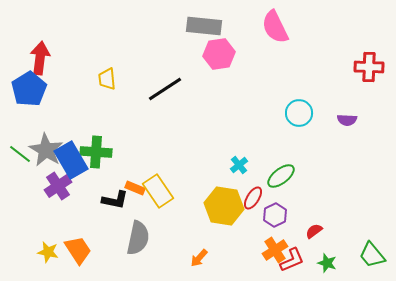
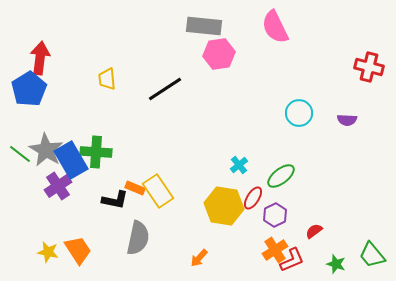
red cross: rotated 12 degrees clockwise
green star: moved 9 px right, 1 px down
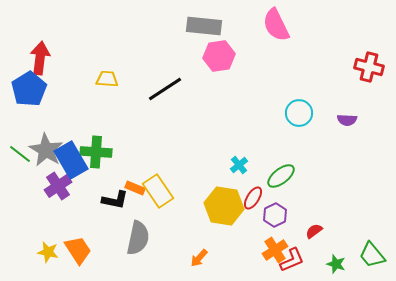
pink semicircle: moved 1 px right, 2 px up
pink hexagon: moved 2 px down
yellow trapezoid: rotated 100 degrees clockwise
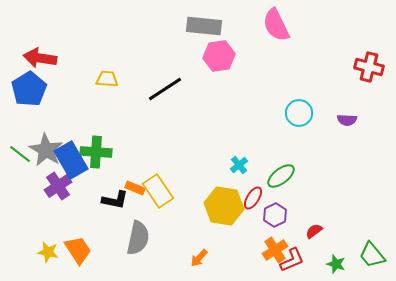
red arrow: rotated 88 degrees counterclockwise
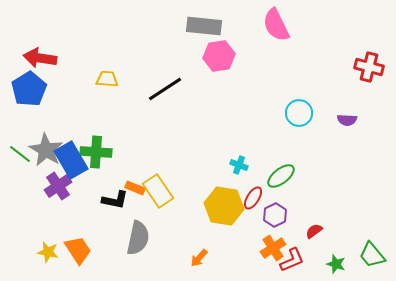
cyan cross: rotated 30 degrees counterclockwise
orange cross: moved 2 px left, 2 px up
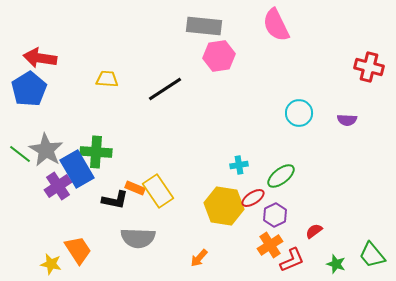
blue rectangle: moved 6 px right, 9 px down
cyan cross: rotated 30 degrees counterclockwise
red ellipse: rotated 25 degrees clockwise
gray semicircle: rotated 80 degrees clockwise
orange cross: moved 3 px left, 3 px up
yellow star: moved 3 px right, 12 px down
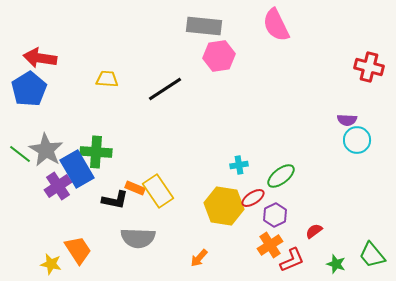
cyan circle: moved 58 px right, 27 px down
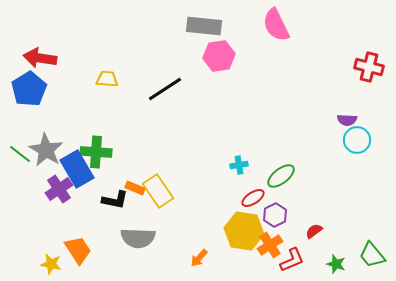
purple cross: moved 1 px right, 3 px down
yellow hexagon: moved 20 px right, 25 px down
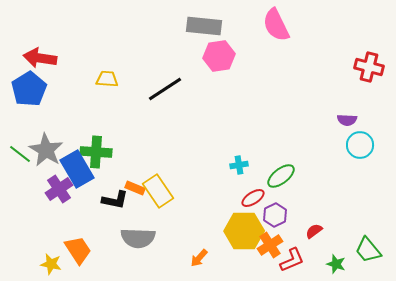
cyan circle: moved 3 px right, 5 px down
yellow hexagon: rotated 9 degrees counterclockwise
green trapezoid: moved 4 px left, 5 px up
